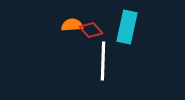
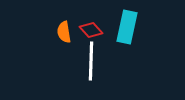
orange semicircle: moved 8 px left, 7 px down; rotated 95 degrees counterclockwise
white line: moved 12 px left
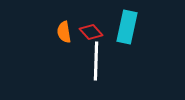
red diamond: moved 2 px down
white line: moved 5 px right
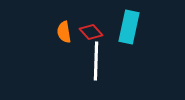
cyan rectangle: moved 2 px right
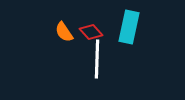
orange semicircle: rotated 25 degrees counterclockwise
white line: moved 1 px right, 2 px up
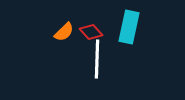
orange semicircle: rotated 100 degrees counterclockwise
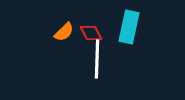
red diamond: moved 1 px down; rotated 15 degrees clockwise
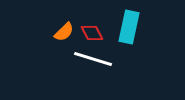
red diamond: moved 1 px right
white line: moved 4 px left; rotated 75 degrees counterclockwise
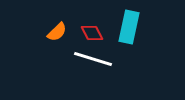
orange semicircle: moved 7 px left
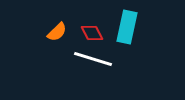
cyan rectangle: moved 2 px left
